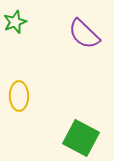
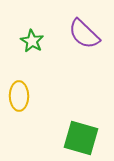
green star: moved 17 px right, 19 px down; rotated 20 degrees counterclockwise
green square: rotated 12 degrees counterclockwise
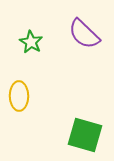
green star: moved 1 px left, 1 px down
green square: moved 4 px right, 3 px up
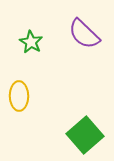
green square: rotated 33 degrees clockwise
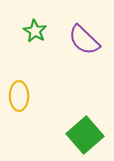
purple semicircle: moved 6 px down
green star: moved 4 px right, 11 px up
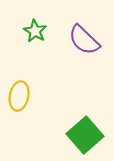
yellow ellipse: rotated 12 degrees clockwise
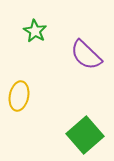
purple semicircle: moved 2 px right, 15 px down
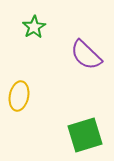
green star: moved 1 px left, 4 px up; rotated 10 degrees clockwise
green square: rotated 24 degrees clockwise
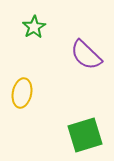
yellow ellipse: moved 3 px right, 3 px up
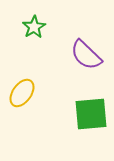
yellow ellipse: rotated 24 degrees clockwise
green square: moved 6 px right, 21 px up; rotated 12 degrees clockwise
